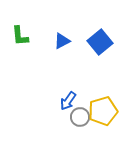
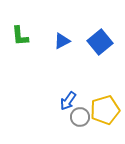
yellow pentagon: moved 2 px right, 1 px up
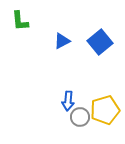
green L-shape: moved 15 px up
blue arrow: rotated 30 degrees counterclockwise
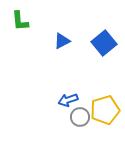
blue square: moved 4 px right, 1 px down
blue arrow: moved 1 px up; rotated 66 degrees clockwise
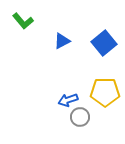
green L-shape: moved 3 px right; rotated 35 degrees counterclockwise
yellow pentagon: moved 18 px up; rotated 16 degrees clockwise
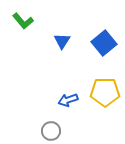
blue triangle: rotated 30 degrees counterclockwise
gray circle: moved 29 px left, 14 px down
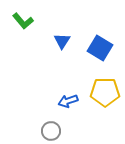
blue square: moved 4 px left, 5 px down; rotated 20 degrees counterclockwise
blue arrow: moved 1 px down
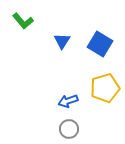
blue square: moved 4 px up
yellow pentagon: moved 4 px up; rotated 16 degrees counterclockwise
gray circle: moved 18 px right, 2 px up
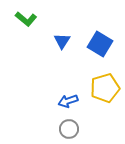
green L-shape: moved 3 px right, 2 px up; rotated 10 degrees counterclockwise
